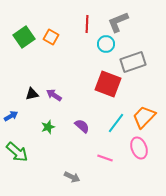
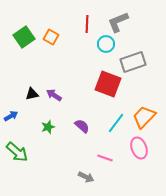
gray arrow: moved 14 px right
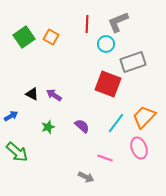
black triangle: rotated 40 degrees clockwise
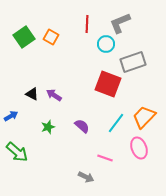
gray L-shape: moved 2 px right, 1 px down
